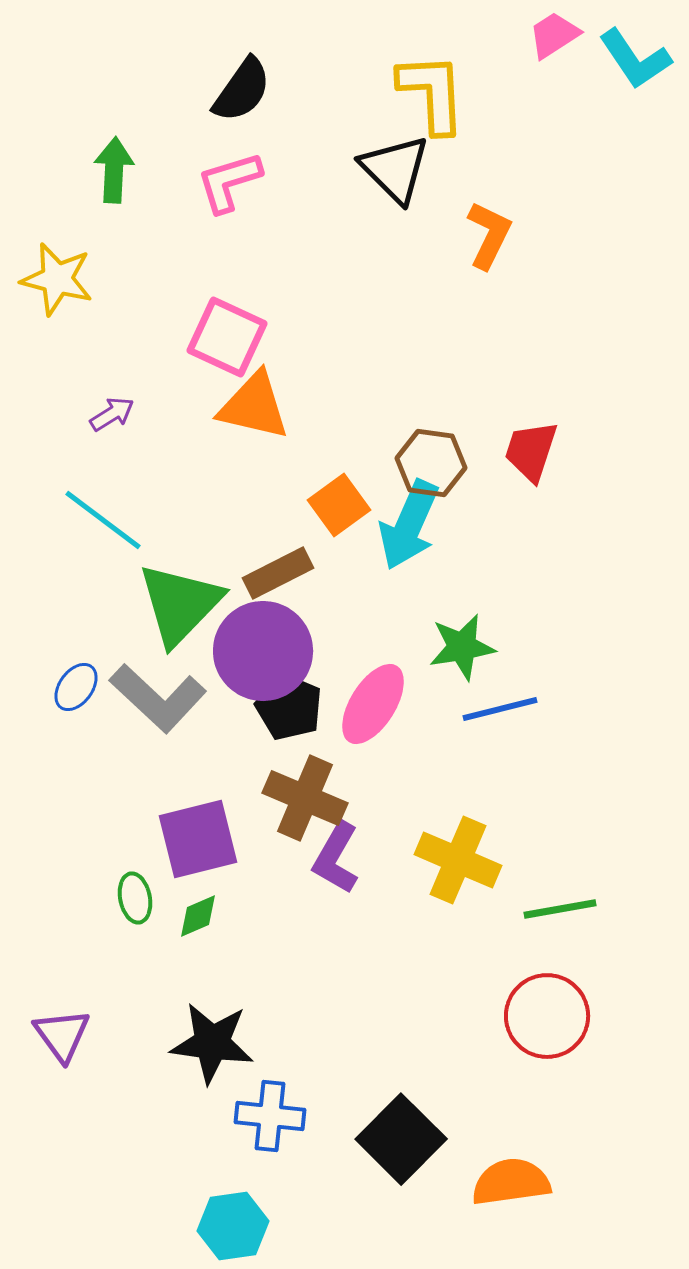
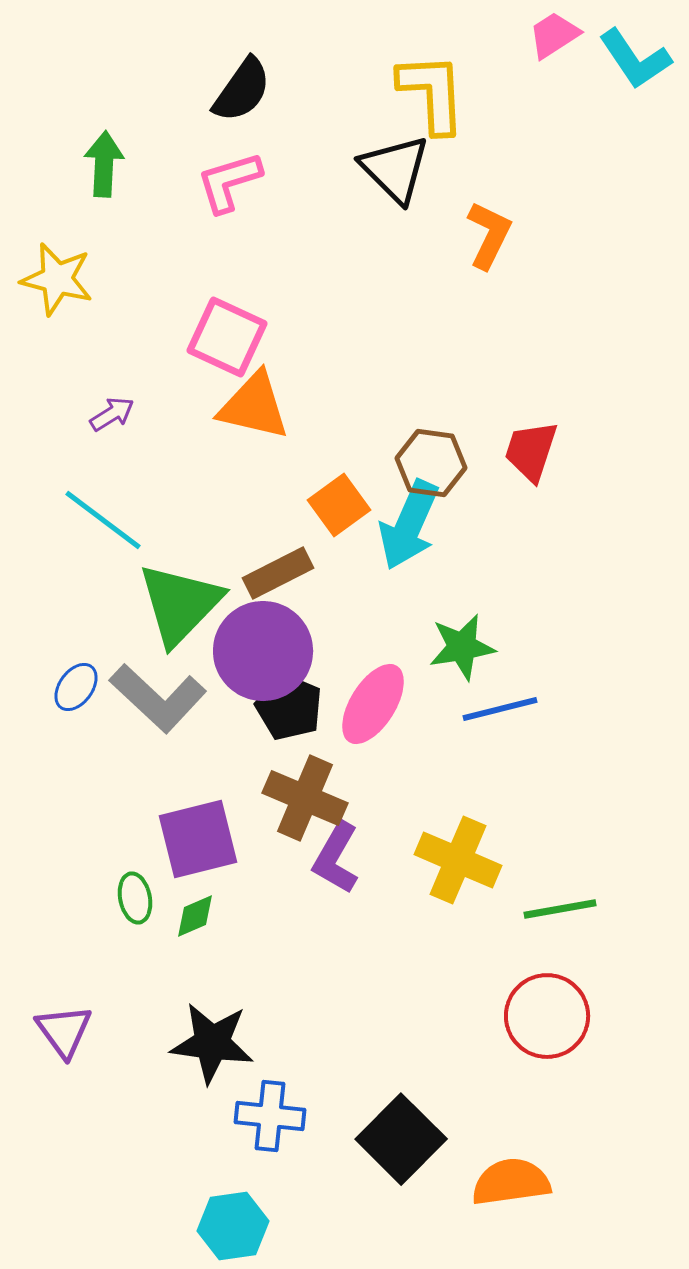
green arrow: moved 10 px left, 6 px up
green diamond: moved 3 px left
purple triangle: moved 2 px right, 4 px up
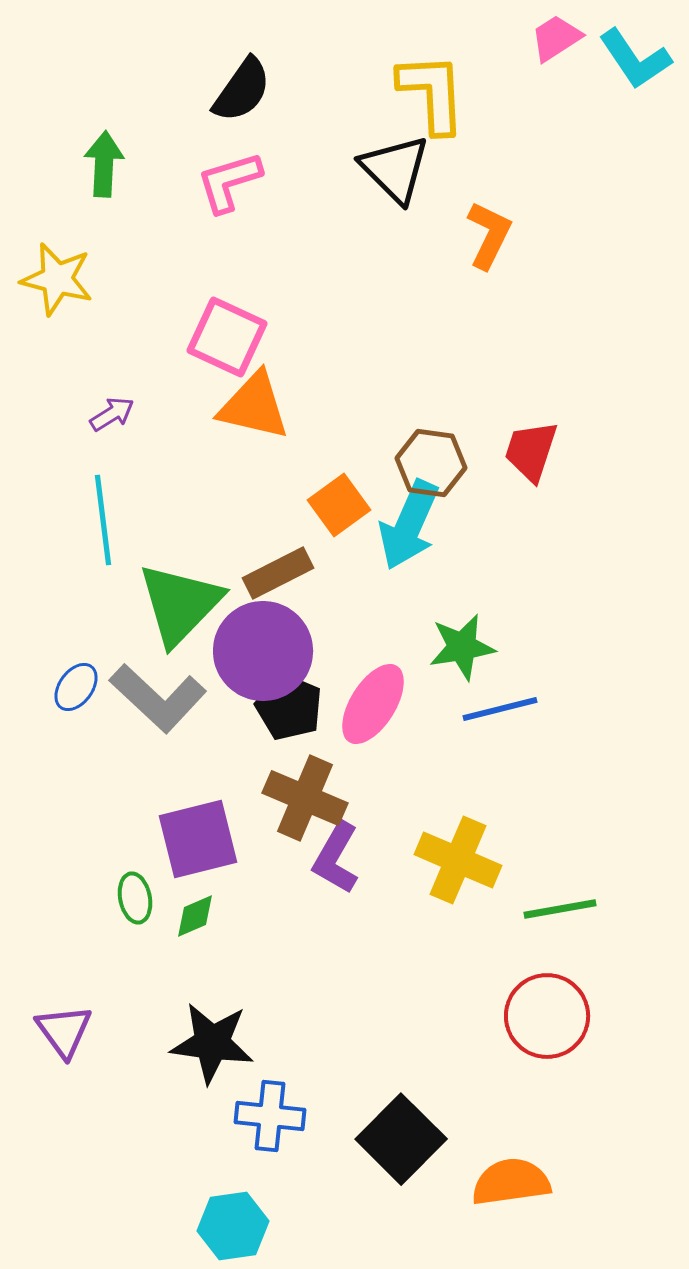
pink trapezoid: moved 2 px right, 3 px down
cyan line: rotated 46 degrees clockwise
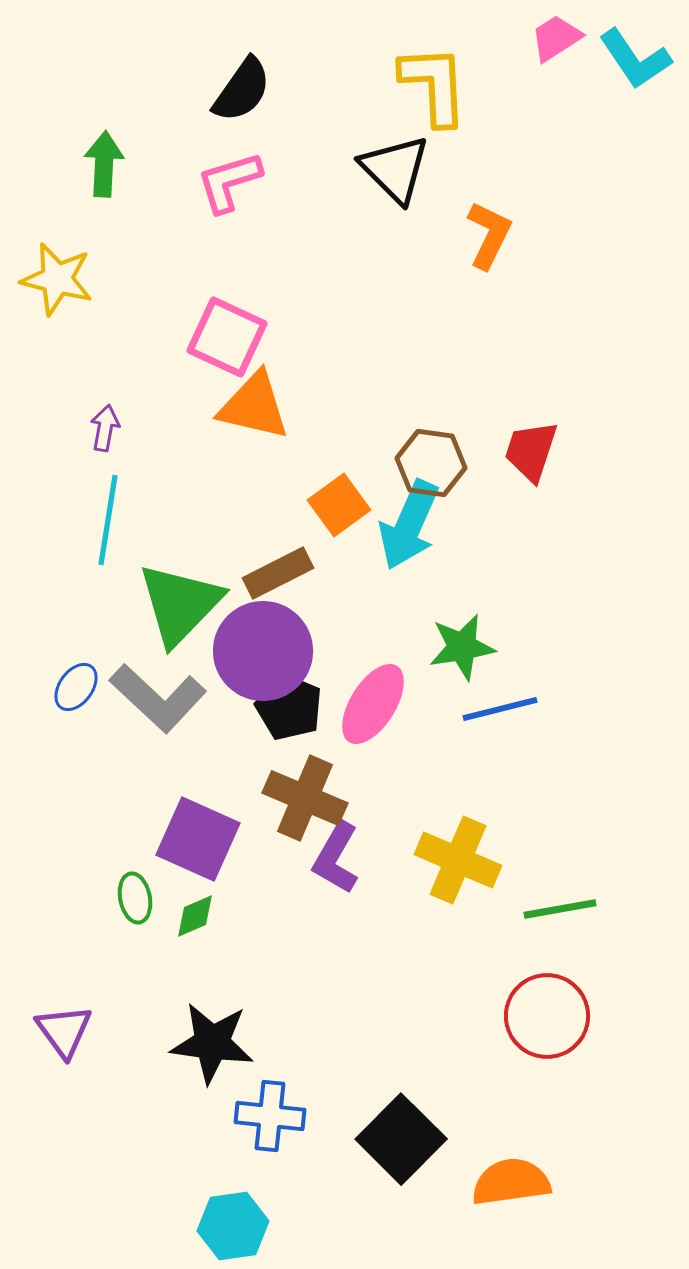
yellow L-shape: moved 2 px right, 8 px up
purple arrow: moved 7 px left, 14 px down; rotated 48 degrees counterclockwise
cyan line: moved 5 px right; rotated 16 degrees clockwise
purple square: rotated 38 degrees clockwise
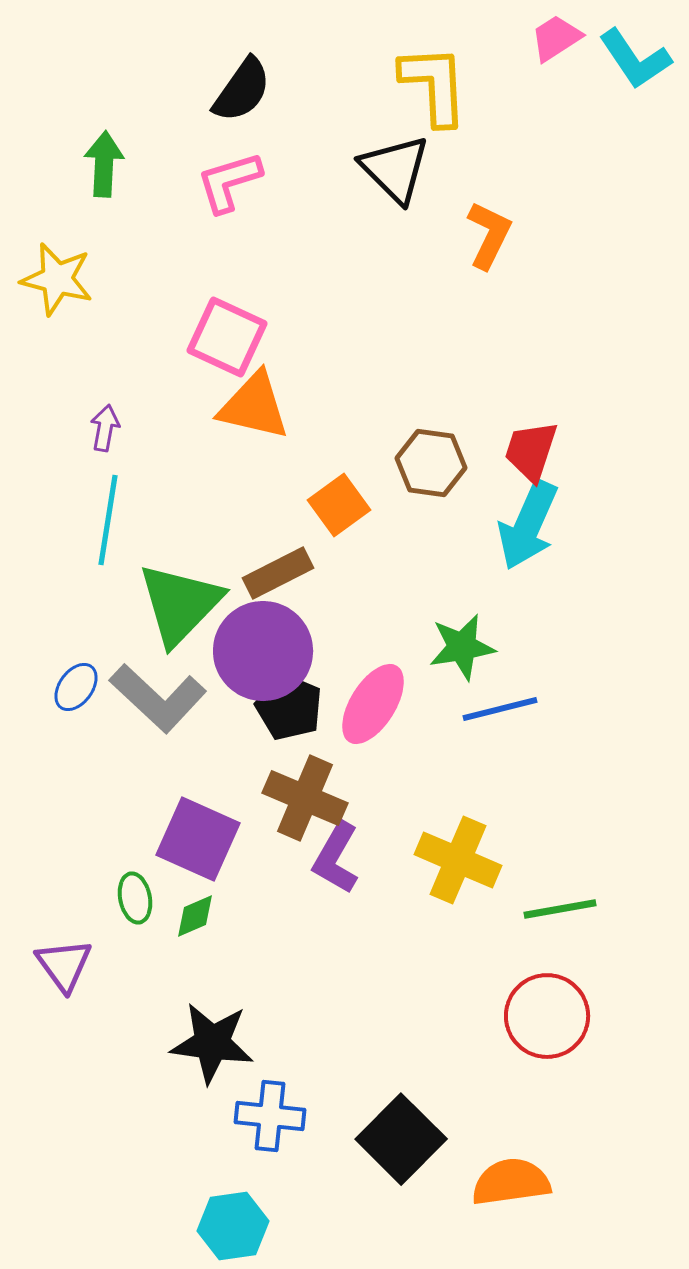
cyan arrow: moved 119 px right
purple triangle: moved 66 px up
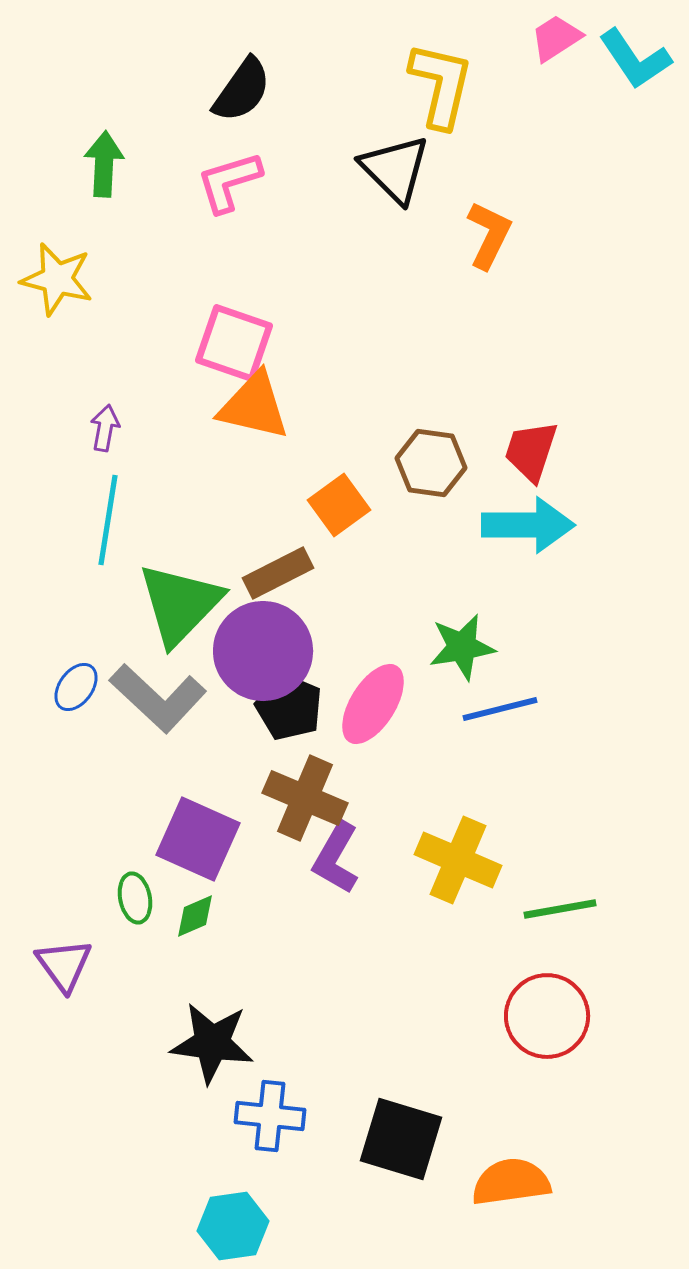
yellow L-shape: moved 7 px right; rotated 16 degrees clockwise
pink square: moved 7 px right, 6 px down; rotated 6 degrees counterclockwise
cyan arrow: rotated 114 degrees counterclockwise
black square: rotated 28 degrees counterclockwise
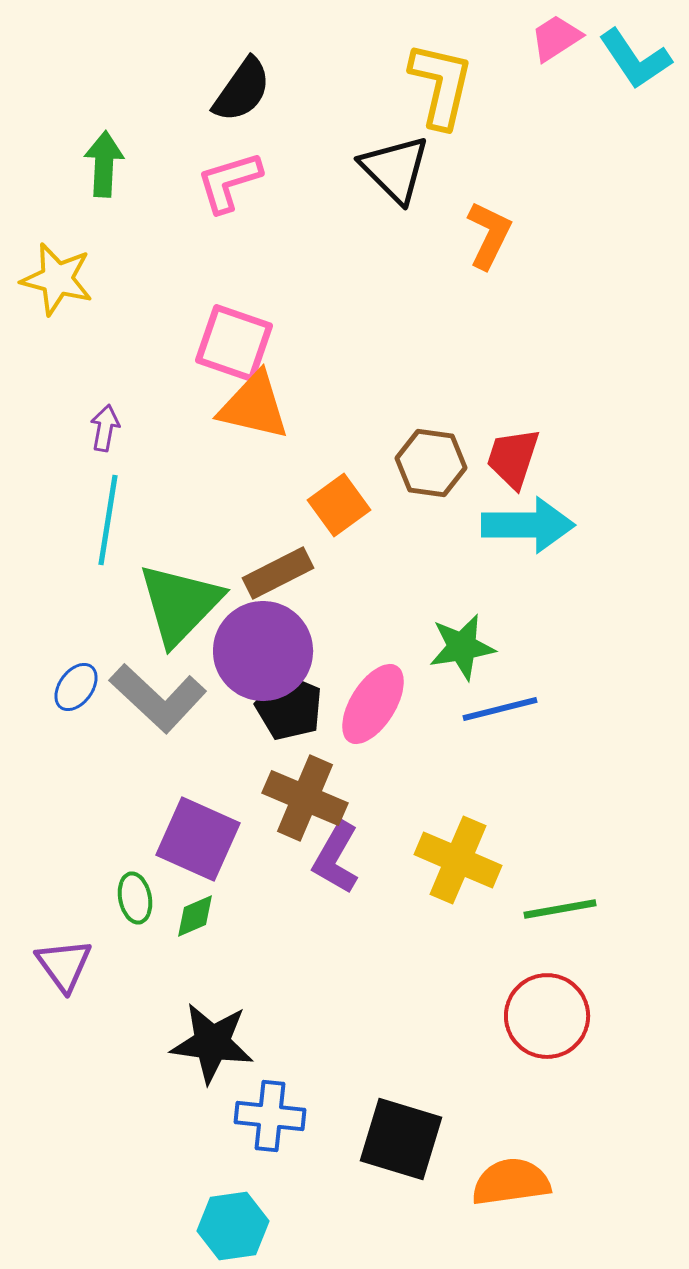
red trapezoid: moved 18 px left, 7 px down
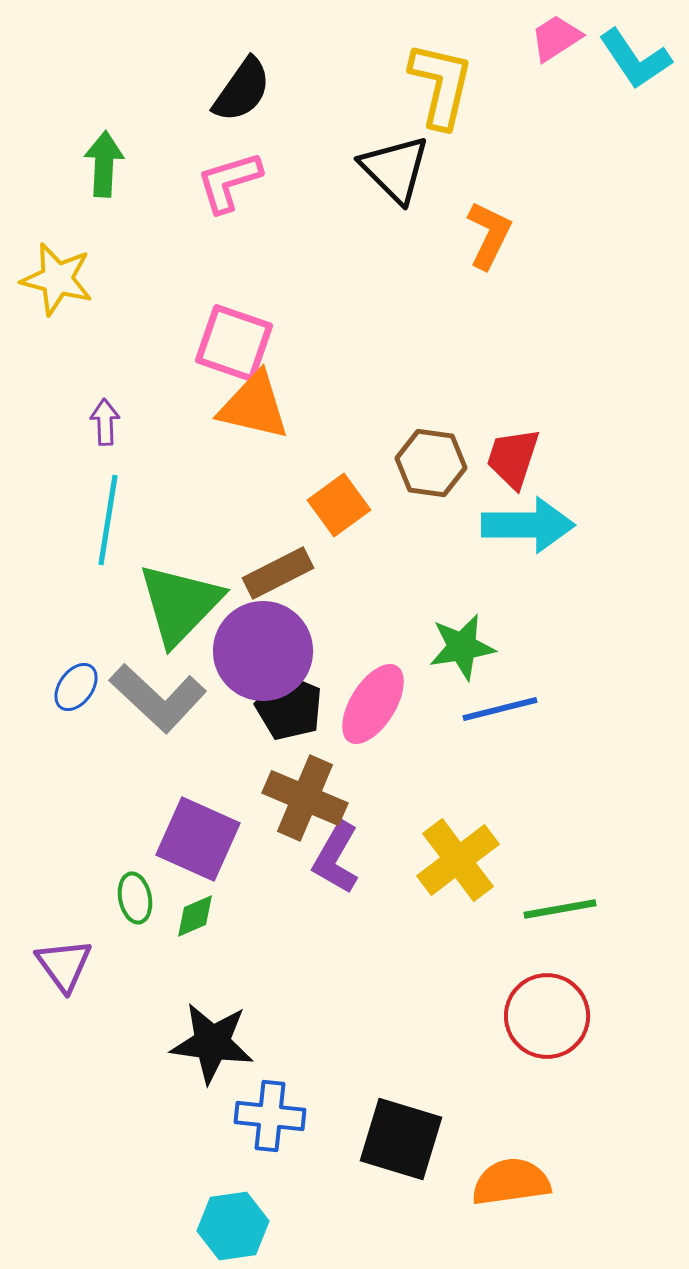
purple arrow: moved 6 px up; rotated 12 degrees counterclockwise
yellow cross: rotated 30 degrees clockwise
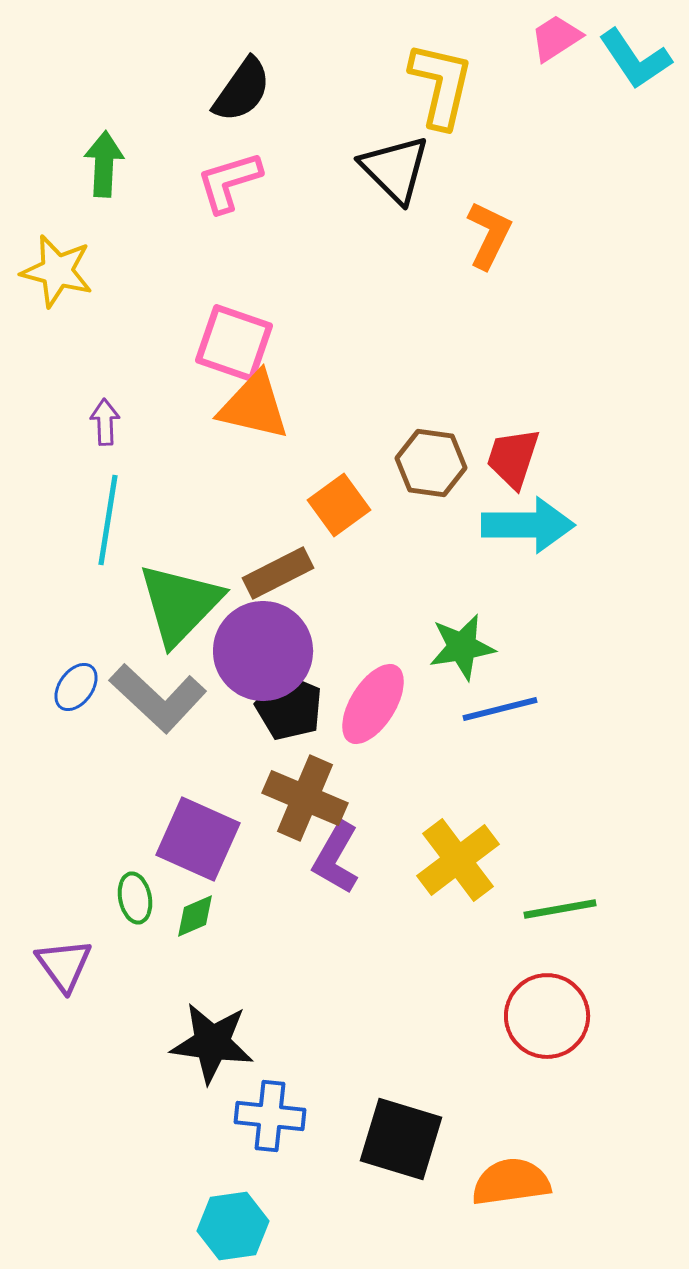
yellow star: moved 8 px up
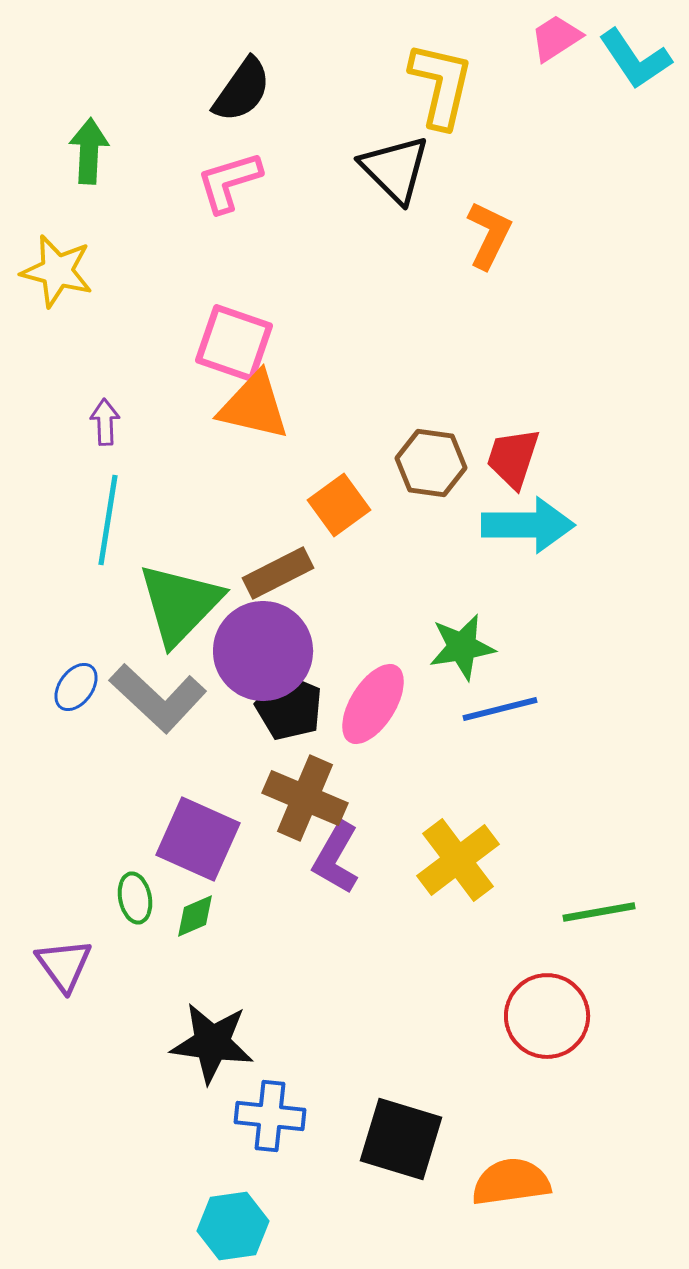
green arrow: moved 15 px left, 13 px up
green line: moved 39 px right, 3 px down
